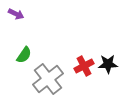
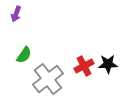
purple arrow: rotated 84 degrees clockwise
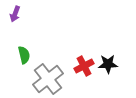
purple arrow: moved 1 px left
green semicircle: rotated 48 degrees counterclockwise
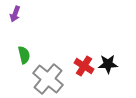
red cross: rotated 30 degrees counterclockwise
gray cross: rotated 12 degrees counterclockwise
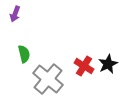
green semicircle: moved 1 px up
black star: rotated 24 degrees counterclockwise
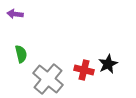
purple arrow: rotated 77 degrees clockwise
green semicircle: moved 3 px left
red cross: moved 4 px down; rotated 18 degrees counterclockwise
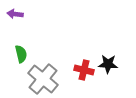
black star: rotated 30 degrees clockwise
gray cross: moved 5 px left
